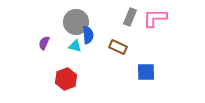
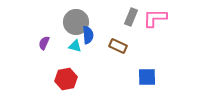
gray rectangle: moved 1 px right
brown rectangle: moved 1 px up
blue square: moved 1 px right, 5 px down
red hexagon: rotated 10 degrees clockwise
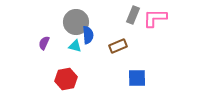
gray rectangle: moved 2 px right, 2 px up
brown rectangle: rotated 48 degrees counterclockwise
blue square: moved 10 px left, 1 px down
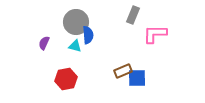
pink L-shape: moved 16 px down
brown rectangle: moved 5 px right, 25 px down
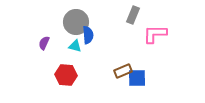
red hexagon: moved 4 px up; rotated 15 degrees clockwise
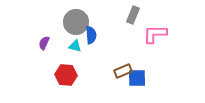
blue semicircle: moved 3 px right
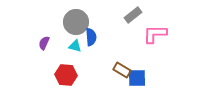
gray rectangle: rotated 30 degrees clockwise
blue semicircle: moved 2 px down
brown rectangle: moved 1 px left, 1 px up; rotated 54 degrees clockwise
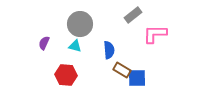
gray circle: moved 4 px right, 2 px down
blue semicircle: moved 18 px right, 13 px down
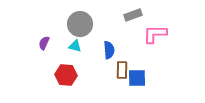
gray rectangle: rotated 18 degrees clockwise
brown rectangle: rotated 60 degrees clockwise
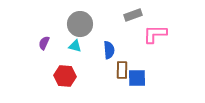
red hexagon: moved 1 px left, 1 px down
